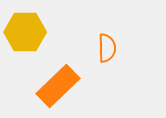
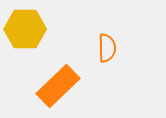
yellow hexagon: moved 3 px up
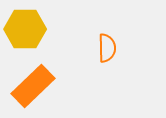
orange rectangle: moved 25 px left
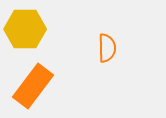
orange rectangle: rotated 9 degrees counterclockwise
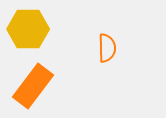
yellow hexagon: moved 3 px right
